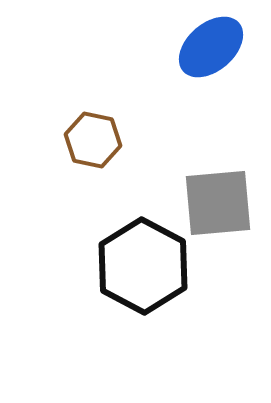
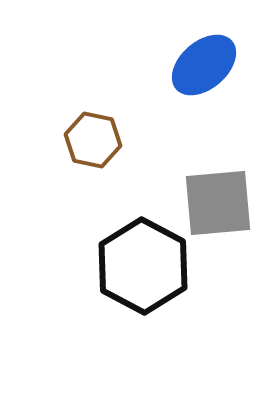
blue ellipse: moved 7 px left, 18 px down
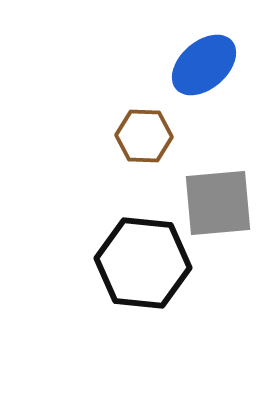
brown hexagon: moved 51 px right, 4 px up; rotated 10 degrees counterclockwise
black hexagon: moved 3 px up; rotated 22 degrees counterclockwise
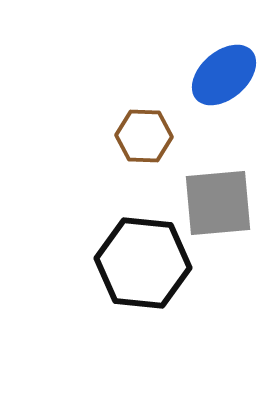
blue ellipse: moved 20 px right, 10 px down
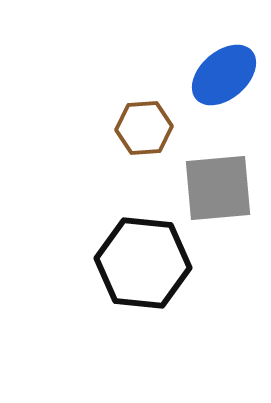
brown hexagon: moved 8 px up; rotated 6 degrees counterclockwise
gray square: moved 15 px up
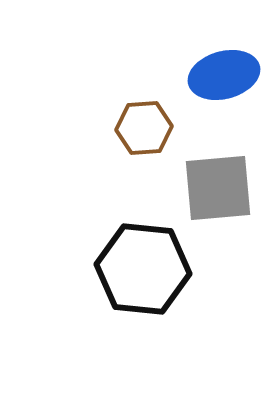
blue ellipse: rotated 26 degrees clockwise
black hexagon: moved 6 px down
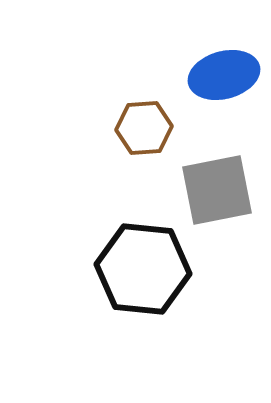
gray square: moved 1 px left, 2 px down; rotated 6 degrees counterclockwise
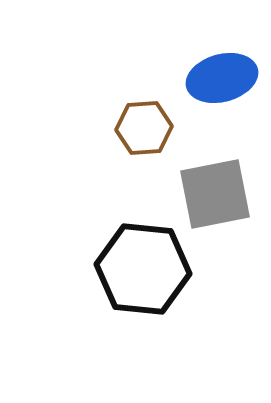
blue ellipse: moved 2 px left, 3 px down
gray square: moved 2 px left, 4 px down
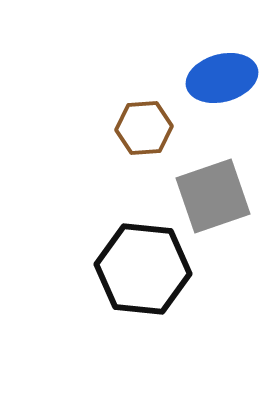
gray square: moved 2 px left, 2 px down; rotated 8 degrees counterclockwise
